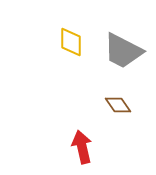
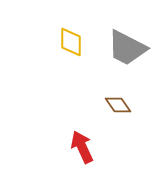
gray trapezoid: moved 4 px right, 3 px up
red arrow: rotated 12 degrees counterclockwise
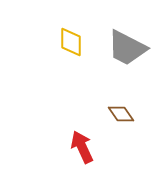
brown diamond: moved 3 px right, 9 px down
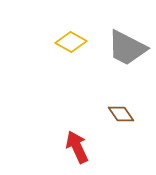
yellow diamond: rotated 60 degrees counterclockwise
red arrow: moved 5 px left
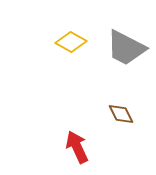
gray trapezoid: moved 1 px left
brown diamond: rotated 8 degrees clockwise
